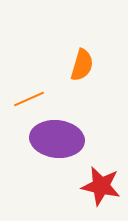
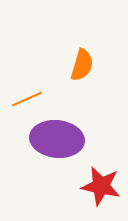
orange line: moved 2 px left
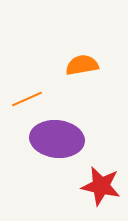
orange semicircle: rotated 116 degrees counterclockwise
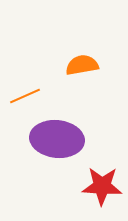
orange line: moved 2 px left, 3 px up
red star: moved 1 px right; rotated 9 degrees counterclockwise
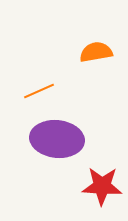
orange semicircle: moved 14 px right, 13 px up
orange line: moved 14 px right, 5 px up
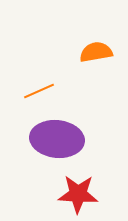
red star: moved 24 px left, 8 px down
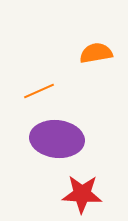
orange semicircle: moved 1 px down
red star: moved 4 px right
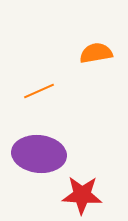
purple ellipse: moved 18 px left, 15 px down
red star: moved 1 px down
